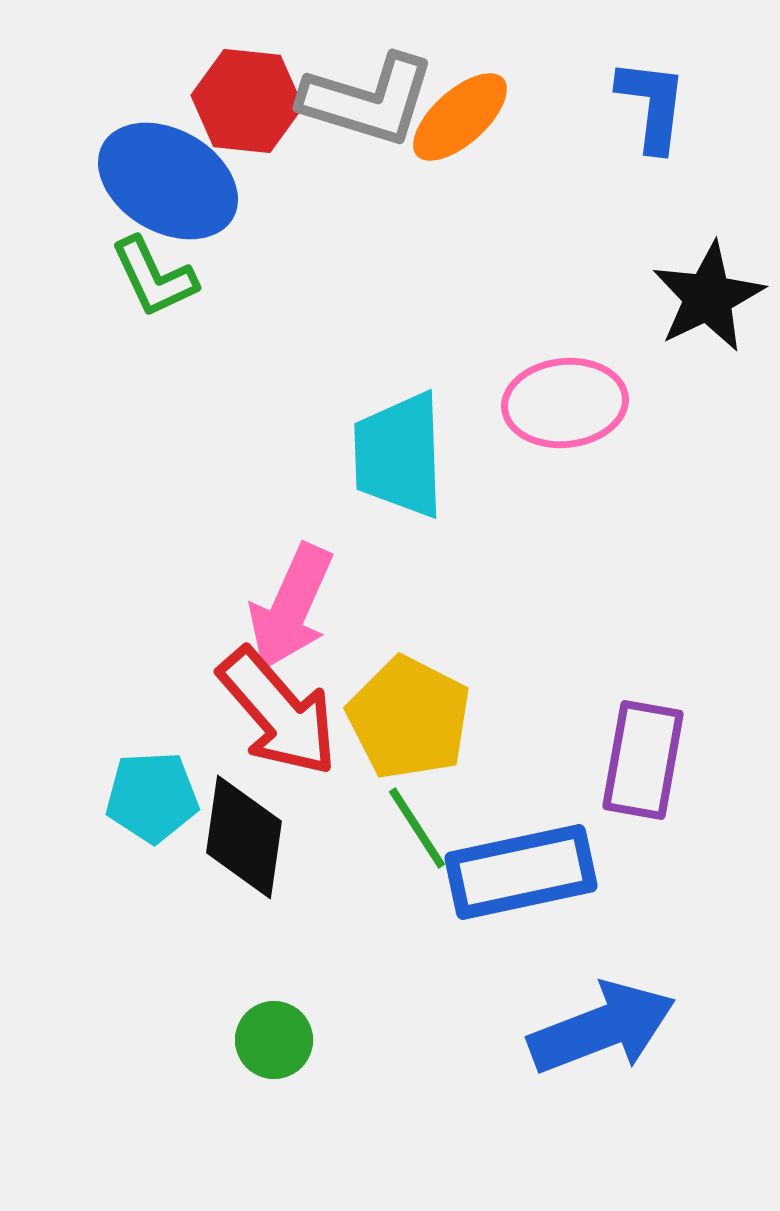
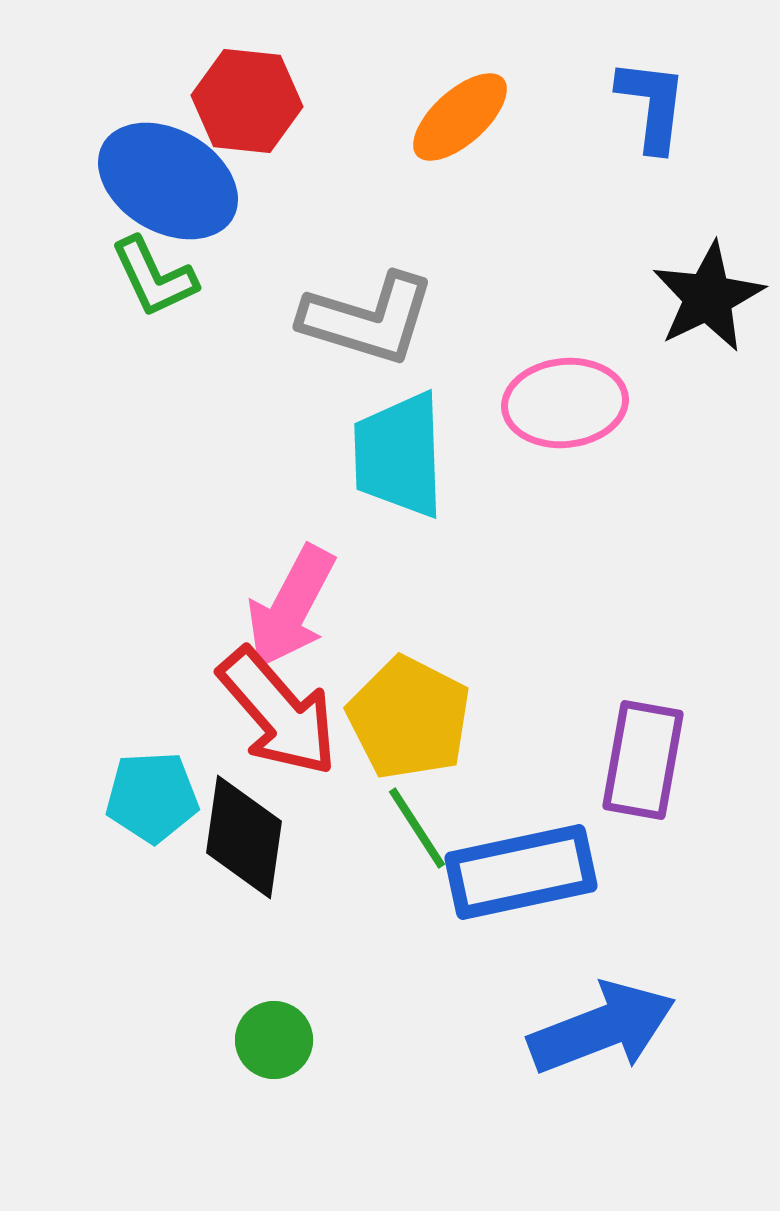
gray L-shape: moved 219 px down
pink arrow: rotated 4 degrees clockwise
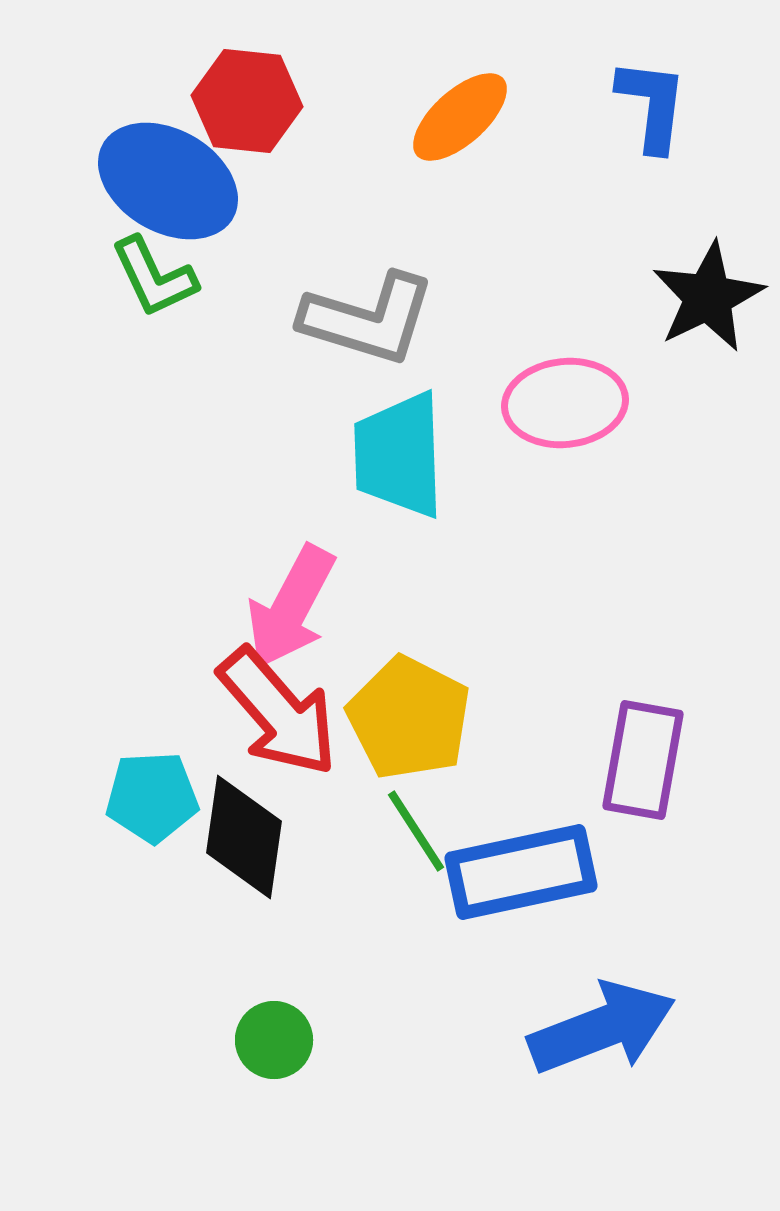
green line: moved 1 px left, 3 px down
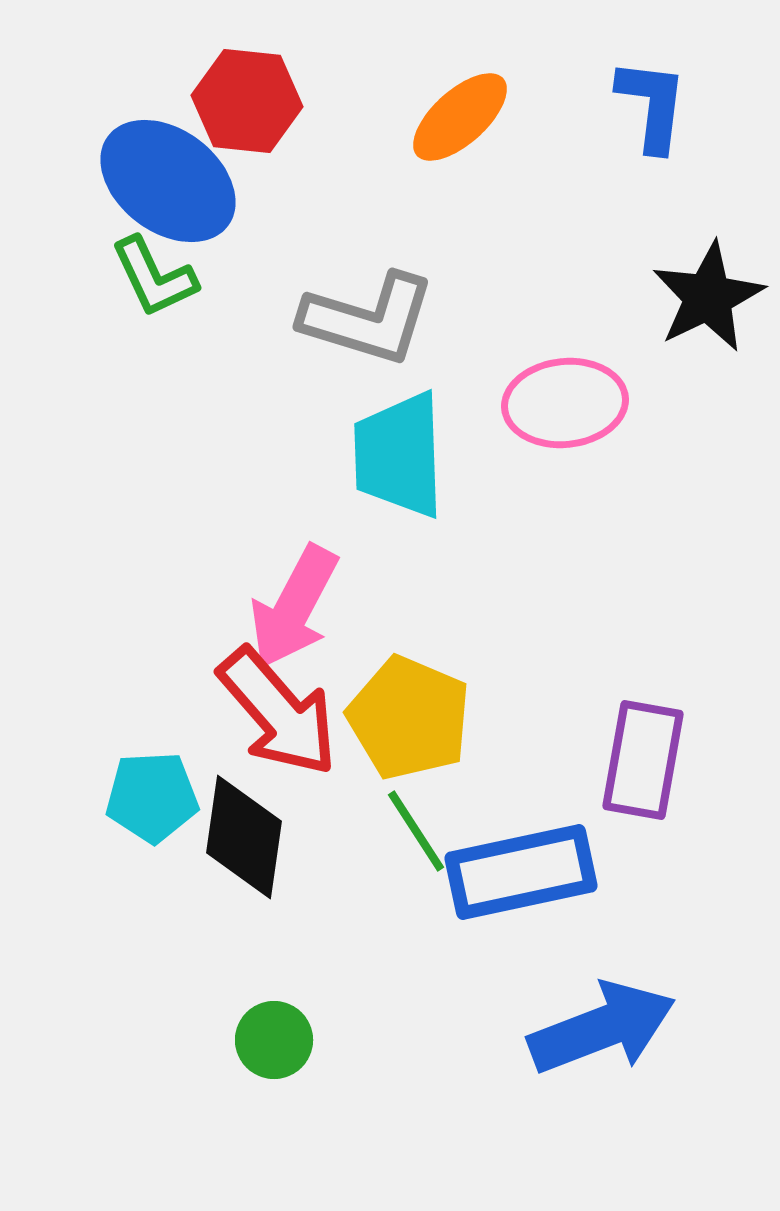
blue ellipse: rotated 7 degrees clockwise
pink arrow: moved 3 px right
yellow pentagon: rotated 4 degrees counterclockwise
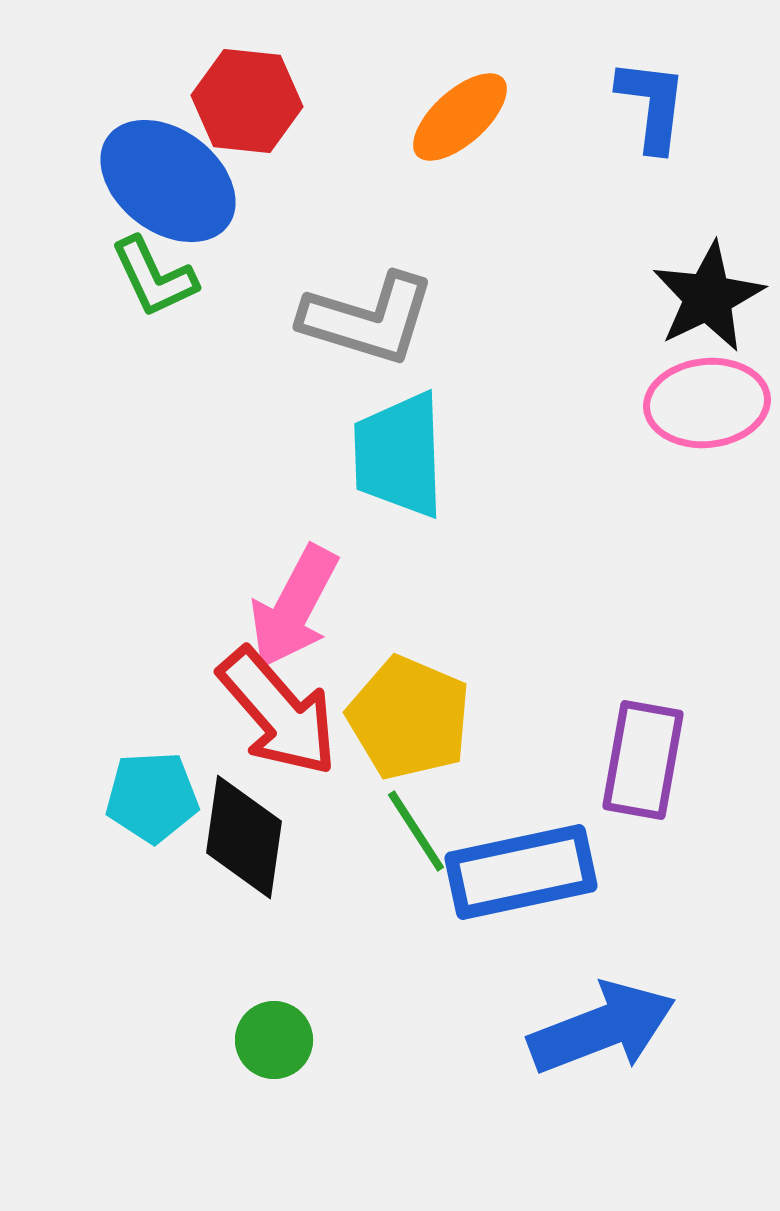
pink ellipse: moved 142 px right
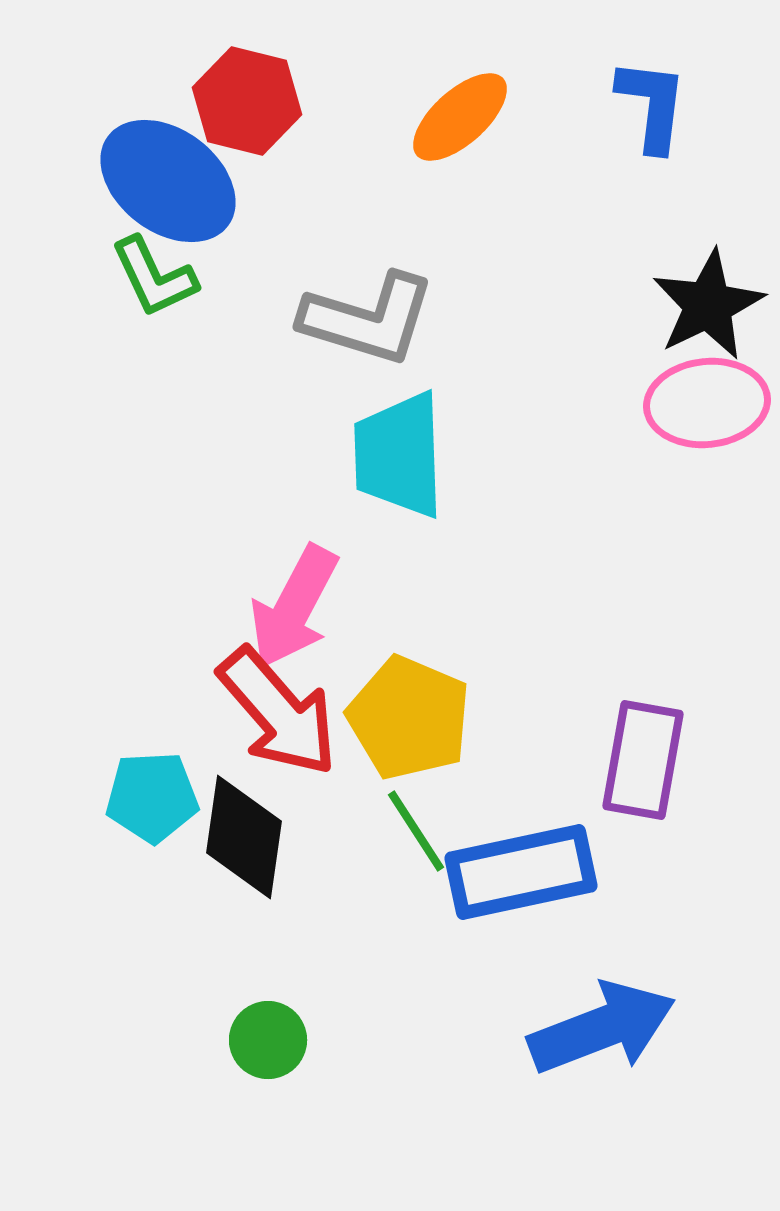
red hexagon: rotated 8 degrees clockwise
black star: moved 8 px down
green circle: moved 6 px left
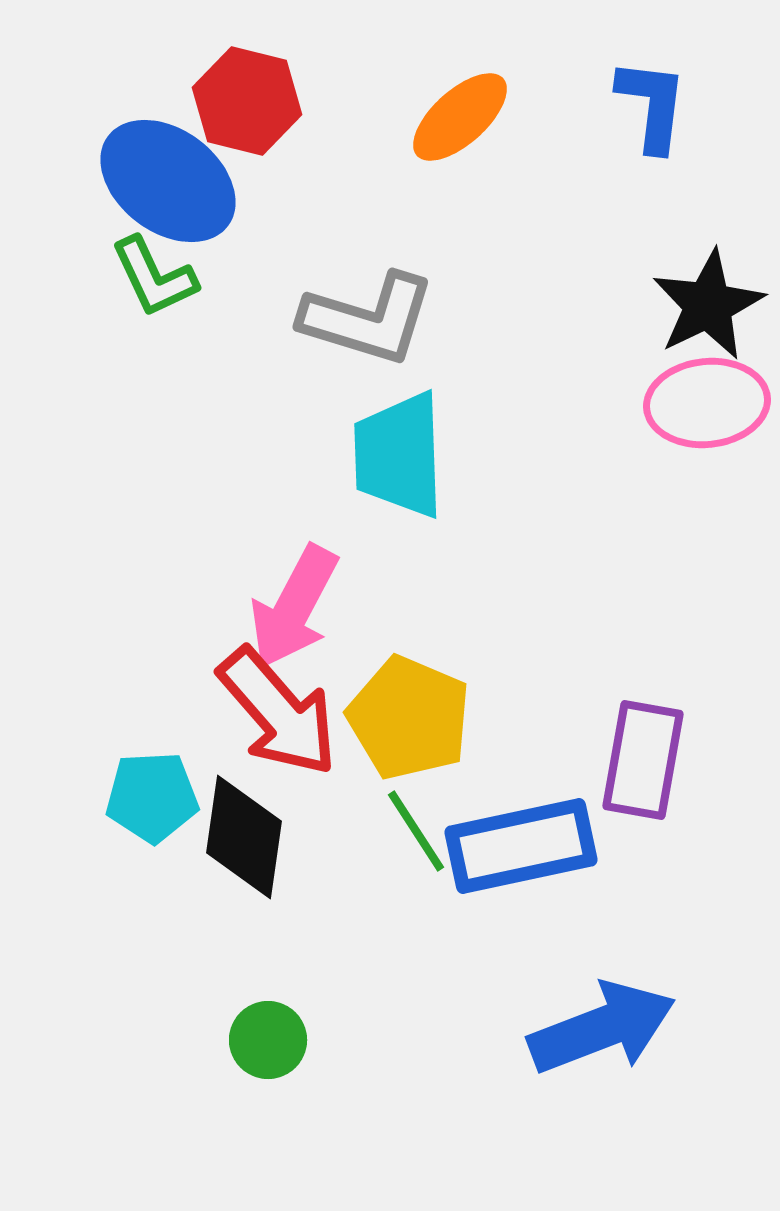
blue rectangle: moved 26 px up
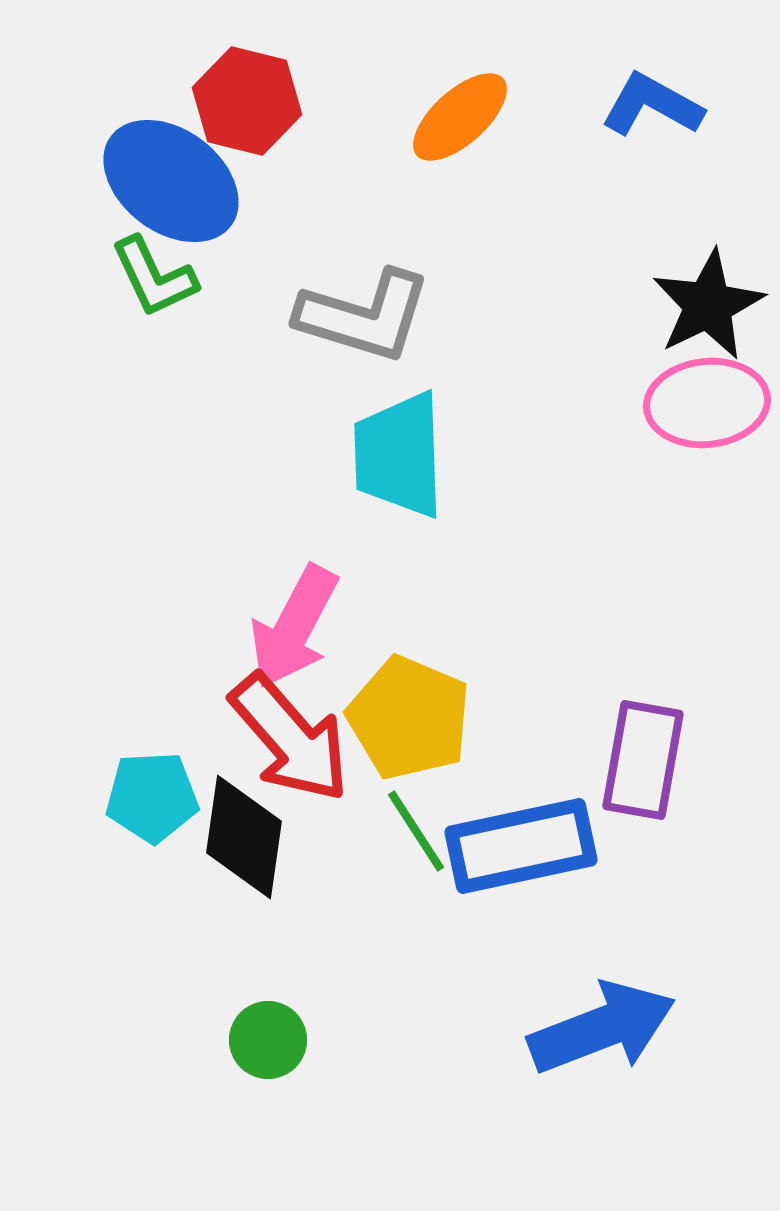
blue L-shape: rotated 68 degrees counterclockwise
blue ellipse: moved 3 px right
gray L-shape: moved 4 px left, 3 px up
pink arrow: moved 20 px down
red arrow: moved 12 px right, 26 px down
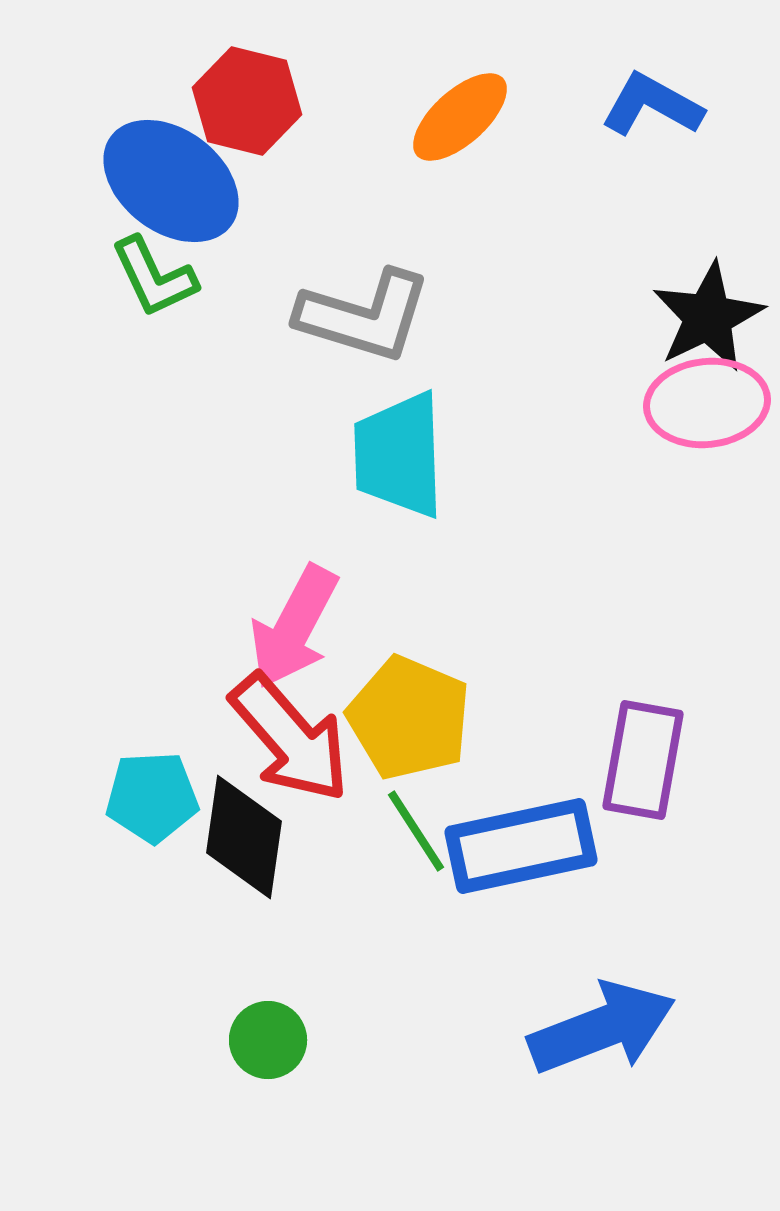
black star: moved 12 px down
